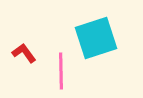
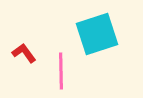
cyan square: moved 1 px right, 4 px up
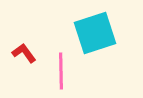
cyan square: moved 2 px left, 1 px up
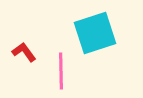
red L-shape: moved 1 px up
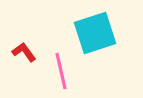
pink line: rotated 12 degrees counterclockwise
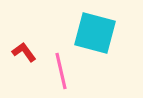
cyan square: rotated 33 degrees clockwise
